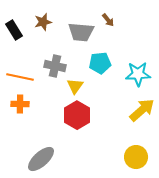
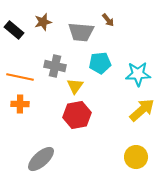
black rectangle: rotated 18 degrees counterclockwise
red hexagon: rotated 20 degrees clockwise
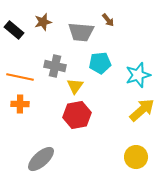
cyan star: moved 1 px down; rotated 15 degrees counterclockwise
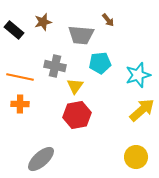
gray trapezoid: moved 3 px down
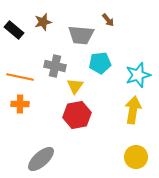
yellow arrow: moved 9 px left; rotated 40 degrees counterclockwise
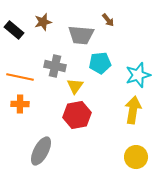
gray ellipse: moved 8 px up; rotated 20 degrees counterclockwise
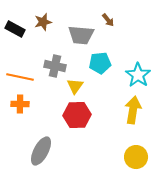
black rectangle: moved 1 px right, 1 px up; rotated 12 degrees counterclockwise
cyan star: rotated 20 degrees counterclockwise
red hexagon: rotated 8 degrees clockwise
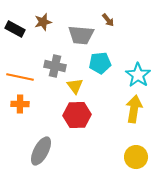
yellow triangle: rotated 12 degrees counterclockwise
yellow arrow: moved 1 px right, 1 px up
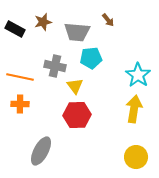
gray trapezoid: moved 4 px left, 3 px up
cyan pentagon: moved 9 px left, 5 px up
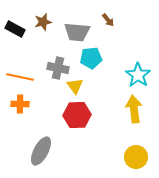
gray cross: moved 3 px right, 2 px down
yellow arrow: rotated 16 degrees counterclockwise
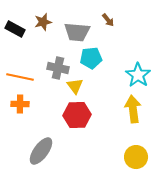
yellow arrow: moved 1 px left
gray ellipse: rotated 8 degrees clockwise
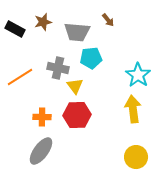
orange line: rotated 44 degrees counterclockwise
orange cross: moved 22 px right, 13 px down
